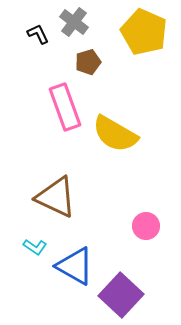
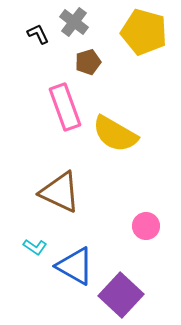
yellow pentagon: rotated 9 degrees counterclockwise
brown triangle: moved 4 px right, 5 px up
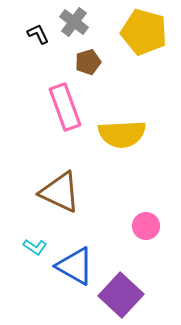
yellow semicircle: moved 7 px right; rotated 33 degrees counterclockwise
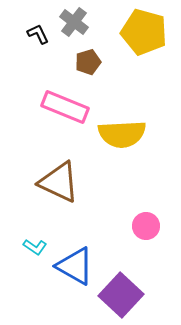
pink rectangle: rotated 48 degrees counterclockwise
brown triangle: moved 1 px left, 10 px up
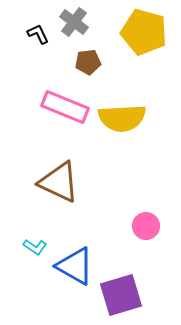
brown pentagon: rotated 10 degrees clockwise
yellow semicircle: moved 16 px up
purple square: rotated 30 degrees clockwise
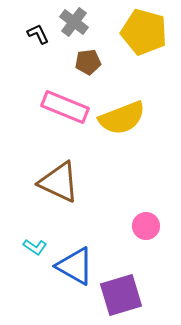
yellow semicircle: rotated 18 degrees counterclockwise
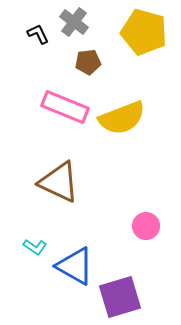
purple square: moved 1 px left, 2 px down
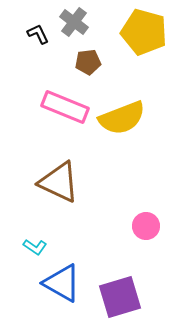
blue triangle: moved 13 px left, 17 px down
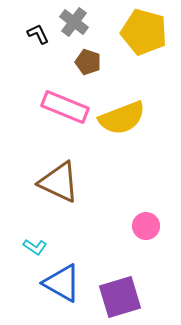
brown pentagon: rotated 25 degrees clockwise
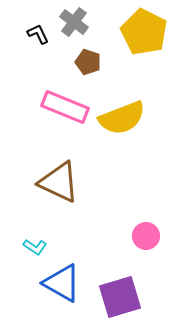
yellow pentagon: rotated 12 degrees clockwise
pink circle: moved 10 px down
